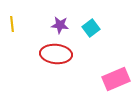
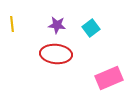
purple star: moved 3 px left
pink rectangle: moved 7 px left, 1 px up
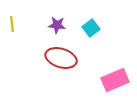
red ellipse: moved 5 px right, 4 px down; rotated 12 degrees clockwise
pink rectangle: moved 6 px right, 2 px down
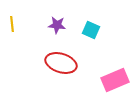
cyan square: moved 2 px down; rotated 30 degrees counterclockwise
red ellipse: moved 5 px down
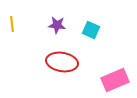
red ellipse: moved 1 px right, 1 px up; rotated 8 degrees counterclockwise
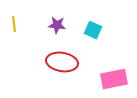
yellow line: moved 2 px right
cyan square: moved 2 px right
pink rectangle: moved 1 px left, 1 px up; rotated 12 degrees clockwise
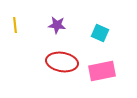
yellow line: moved 1 px right, 1 px down
cyan square: moved 7 px right, 3 px down
pink rectangle: moved 12 px left, 8 px up
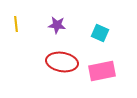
yellow line: moved 1 px right, 1 px up
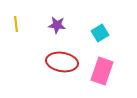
cyan square: rotated 36 degrees clockwise
pink rectangle: rotated 60 degrees counterclockwise
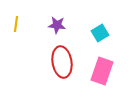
yellow line: rotated 14 degrees clockwise
red ellipse: rotated 72 degrees clockwise
